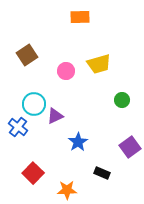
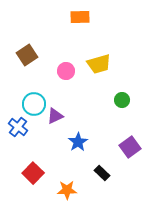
black rectangle: rotated 21 degrees clockwise
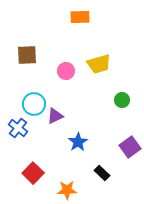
brown square: rotated 30 degrees clockwise
blue cross: moved 1 px down
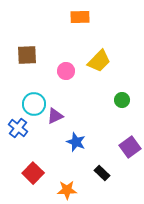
yellow trapezoid: moved 3 px up; rotated 30 degrees counterclockwise
blue star: moved 2 px left; rotated 18 degrees counterclockwise
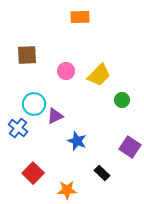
yellow trapezoid: moved 14 px down
blue star: moved 1 px right, 1 px up
purple square: rotated 20 degrees counterclockwise
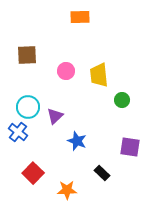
yellow trapezoid: rotated 130 degrees clockwise
cyan circle: moved 6 px left, 3 px down
purple triangle: rotated 18 degrees counterclockwise
blue cross: moved 4 px down
purple square: rotated 25 degrees counterclockwise
